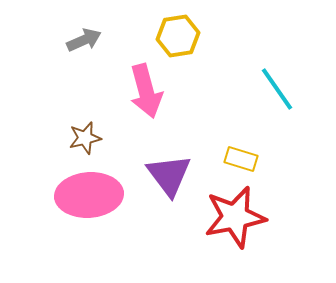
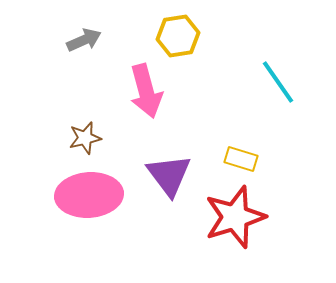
cyan line: moved 1 px right, 7 px up
red star: rotated 6 degrees counterclockwise
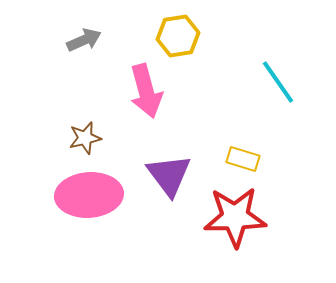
yellow rectangle: moved 2 px right
red star: rotated 16 degrees clockwise
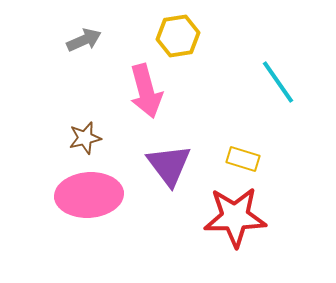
purple triangle: moved 10 px up
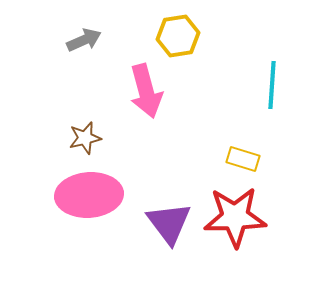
cyan line: moved 6 px left, 3 px down; rotated 39 degrees clockwise
purple triangle: moved 58 px down
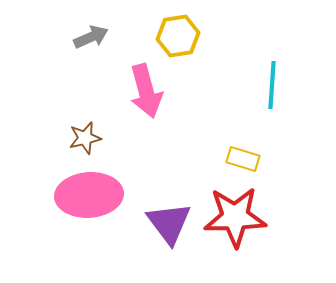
gray arrow: moved 7 px right, 3 px up
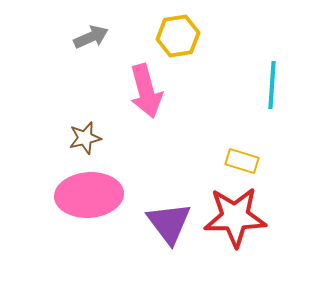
yellow rectangle: moved 1 px left, 2 px down
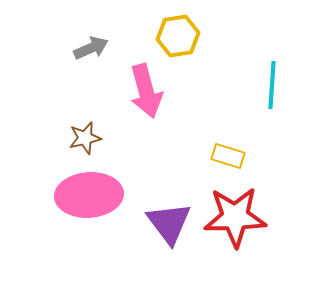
gray arrow: moved 11 px down
yellow rectangle: moved 14 px left, 5 px up
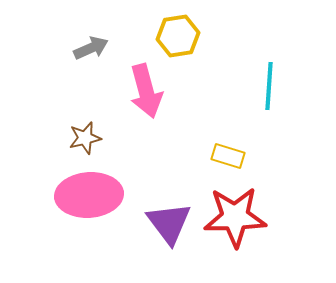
cyan line: moved 3 px left, 1 px down
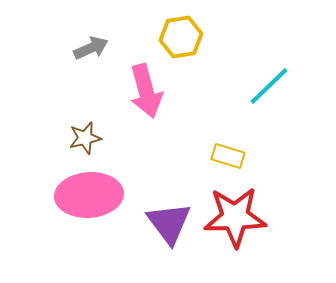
yellow hexagon: moved 3 px right, 1 px down
cyan line: rotated 42 degrees clockwise
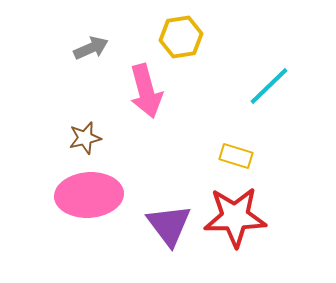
yellow rectangle: moved 8 px right
purple triangle: moved 2 px down
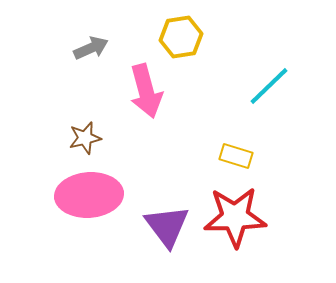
purple triangle: moved 2 px left, 1 px down
